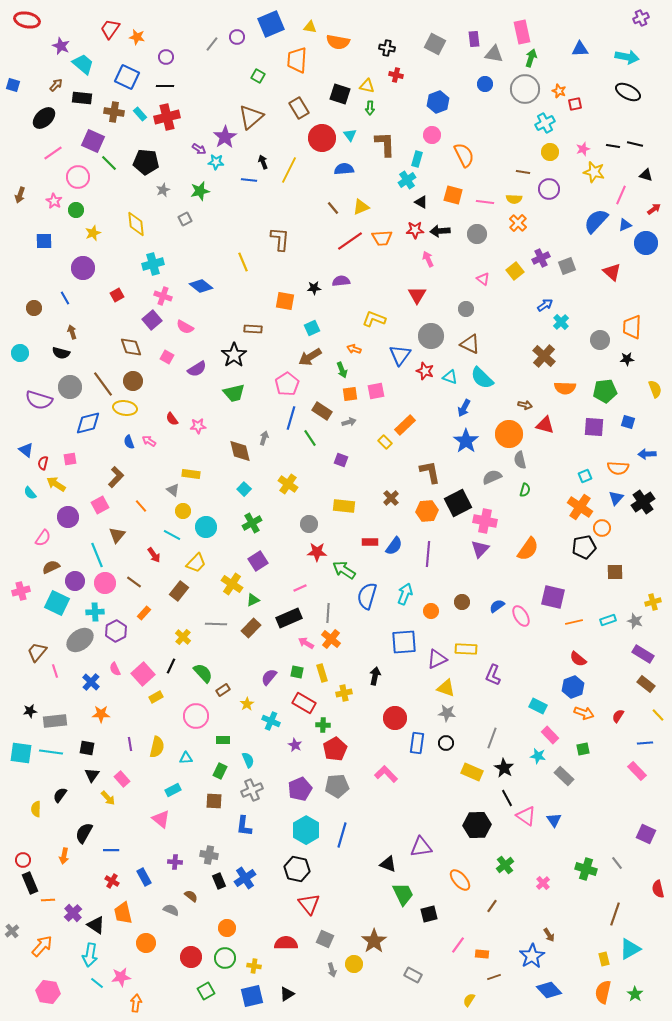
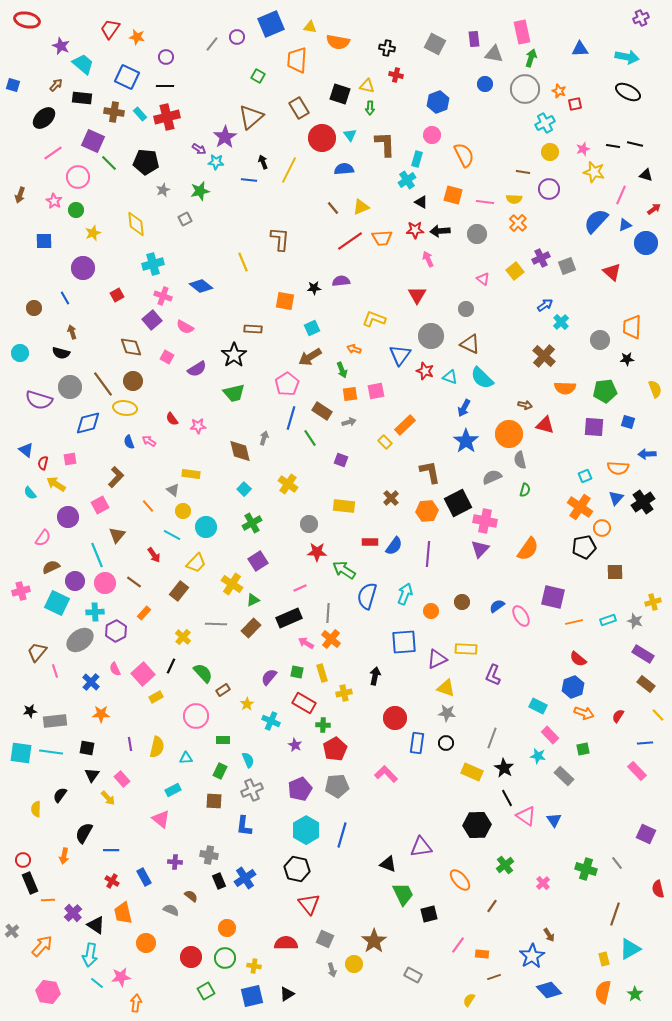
orange line at (141, 506): moved 7 px right
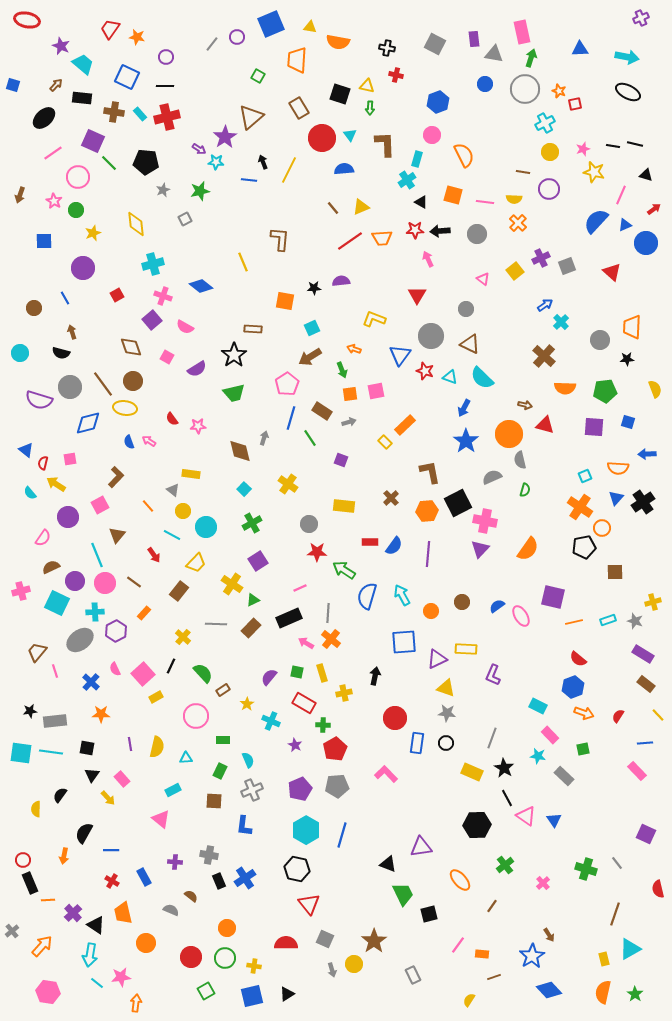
cyan arrow at (405, 594): moved 3 px left, 1 px down; rotated 50 degrees counterclockwise
gray rectangle at (413, 975): rotated 36 degrees clockwise
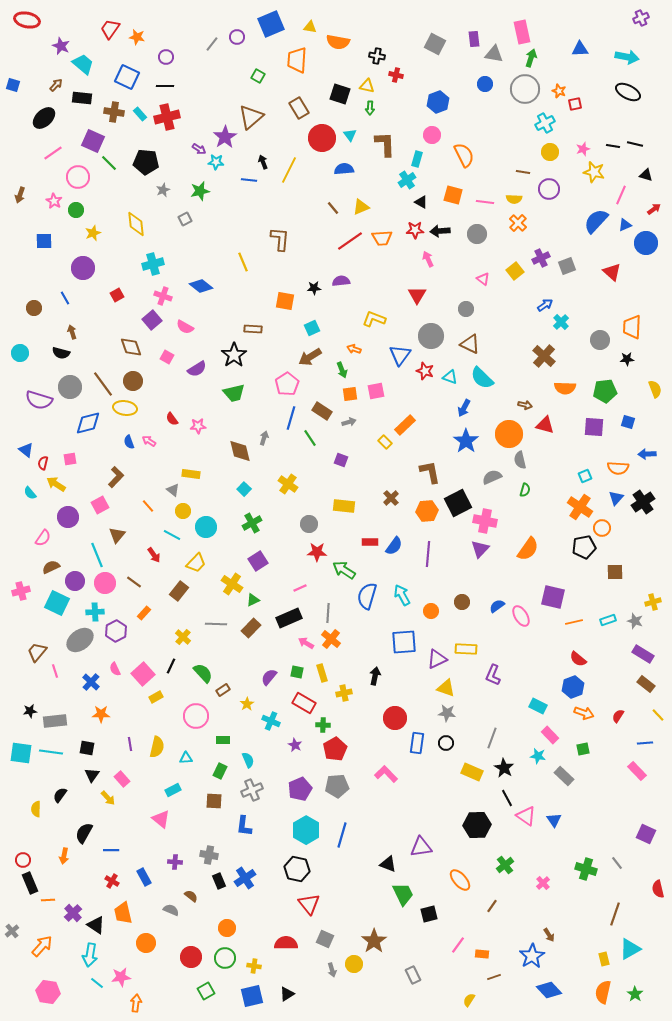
black cross at (387, 48): moved 10 px left, 8 px down
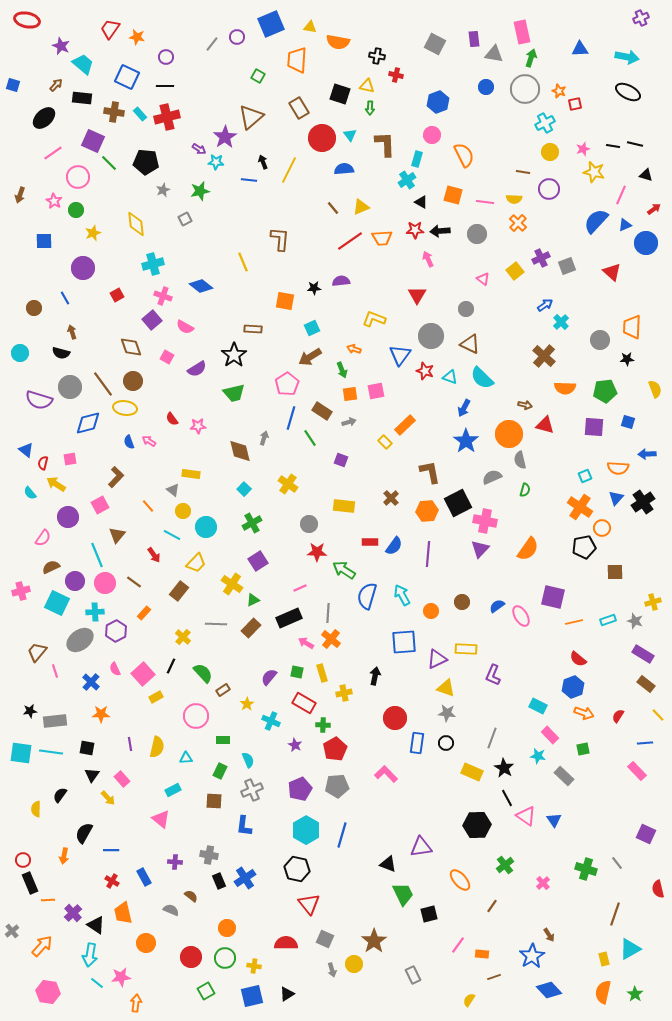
blue circle at (485, 84): moved 1 px right, 3 px down
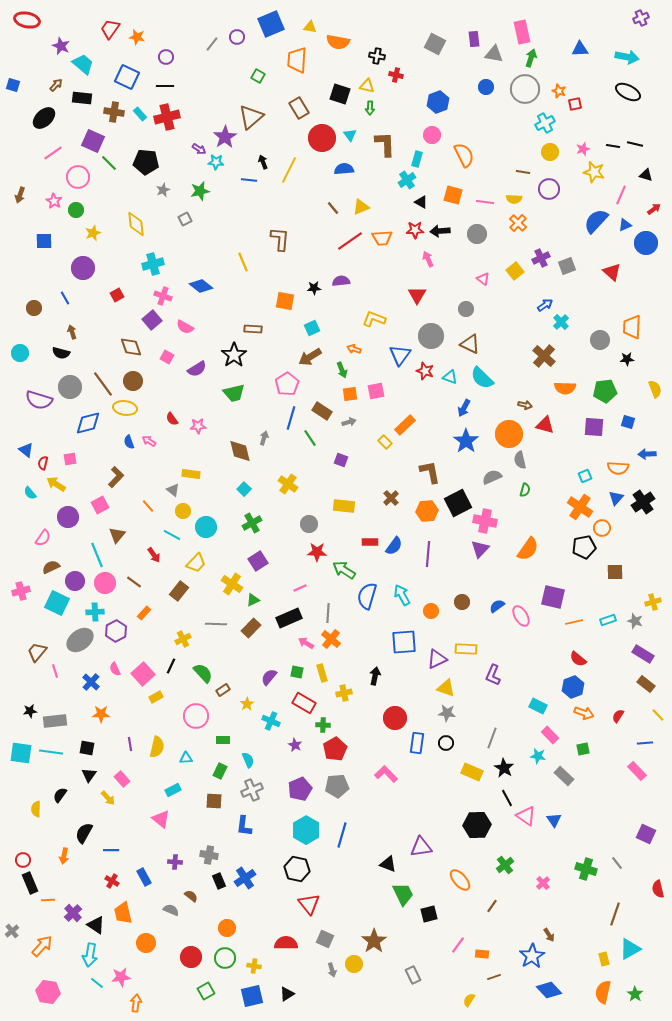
yellow cross at (183, 637): moved 2 px down; rotated 21 degrees clockwise
black triangle at (92, 775): moved 3 px left
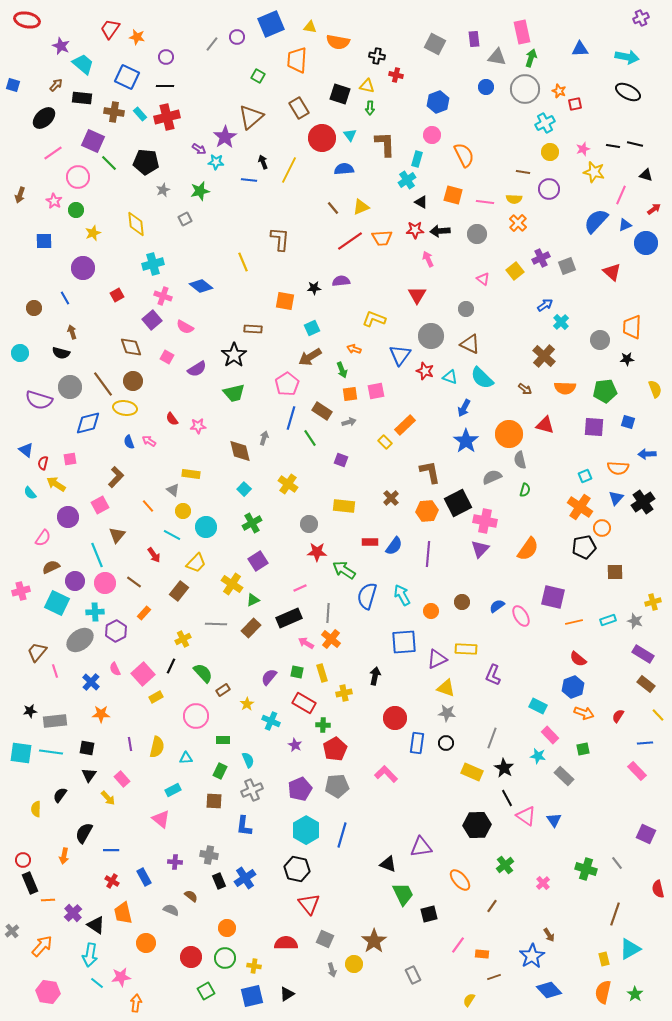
gray triangle at (494, 54): moved 3 px right, 3 px down
brown arrow at (525, 405): moved 16 px up; rotated 24 degrees clockwise
